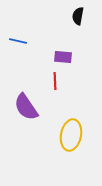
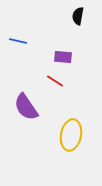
red line: rotated 54 degrees counterclockwise
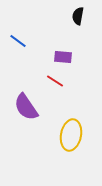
blue line: rotated 24 degrees clockwise
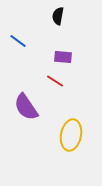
black semicircle: moved 20 px left
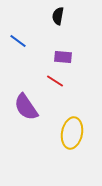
yellow ellipse: moved 1 px right, 2 px up
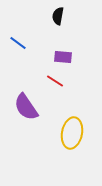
blue line: moved 2 px down
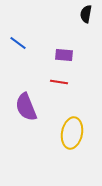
black semicircle: moved 28 px right, 2 px up
purple rectangle: moved 1 px right, 2 px up
red line: moved 4 px right, 1 px down; rotated 24 degrees counterclockwise
purple semicircle: rotated 12 degrees clockwise
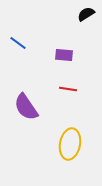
black semicircle: rotated 48 degrees clockwise
red line: moved 9 px right, 7 px down
purple semicircle: rotated 12 degrees counterclockwise
yellow ellipse: moved 2 px left, 11 px down
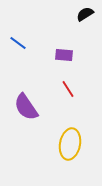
black semicircle: moved 1 px left
red line: rotated 48 degrees clockwise
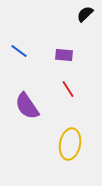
black semicircle: rotated 12 degrees counterclockwise
blue line: moved 1 px right, 8 px down
purple semicircle: moved 1 px right, 1 px up
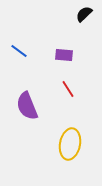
black semicircle: moved 1 px left
purple semicircle: rotated 12 degrees clockwise
